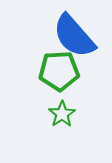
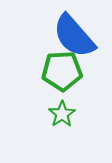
green pentagon: moved 3 px right
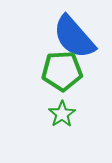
blue semicircle: moved 1 px down
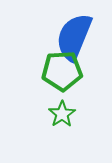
blue semicircle: rotated 63 degrees clockwise
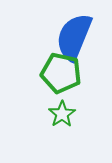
green pentagon: moved 1 px left, 2 px down; rotated 15 degrees clockwise
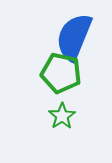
green star: moved 2 px down
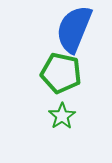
blue semicircle: moved 8 px up
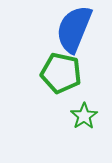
green star: moved 22 px right
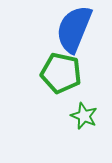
green star: rotated 16 degrees counterclockwise
